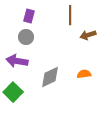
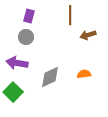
purple arrow: moved 2 px down
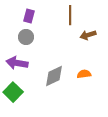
gray diamond: moved 4 px right, 1 px up
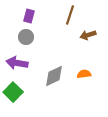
brown line: rotated 18 degrees clockwise
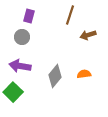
gray circle: moved 4 px left
purple arrow: moved 3 px right, 3 px down
gray diamond: moved 1 px right; rotated 25 degrees counterclockwise
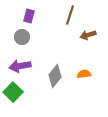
purple arrow: rotated 20 degrees counterclockwise
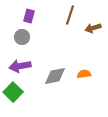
brown arrow: moved 5 px right, 7 px up
gray diamond: rotated 40 degrees clockwise
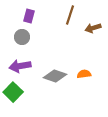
gray diamond: rotated 30 degrees clockwise
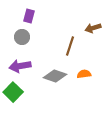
brown line: moved 31 px down
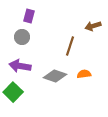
brown arrow: moved 2 px up
purple arrow: rotated 20 degrees clockwise
